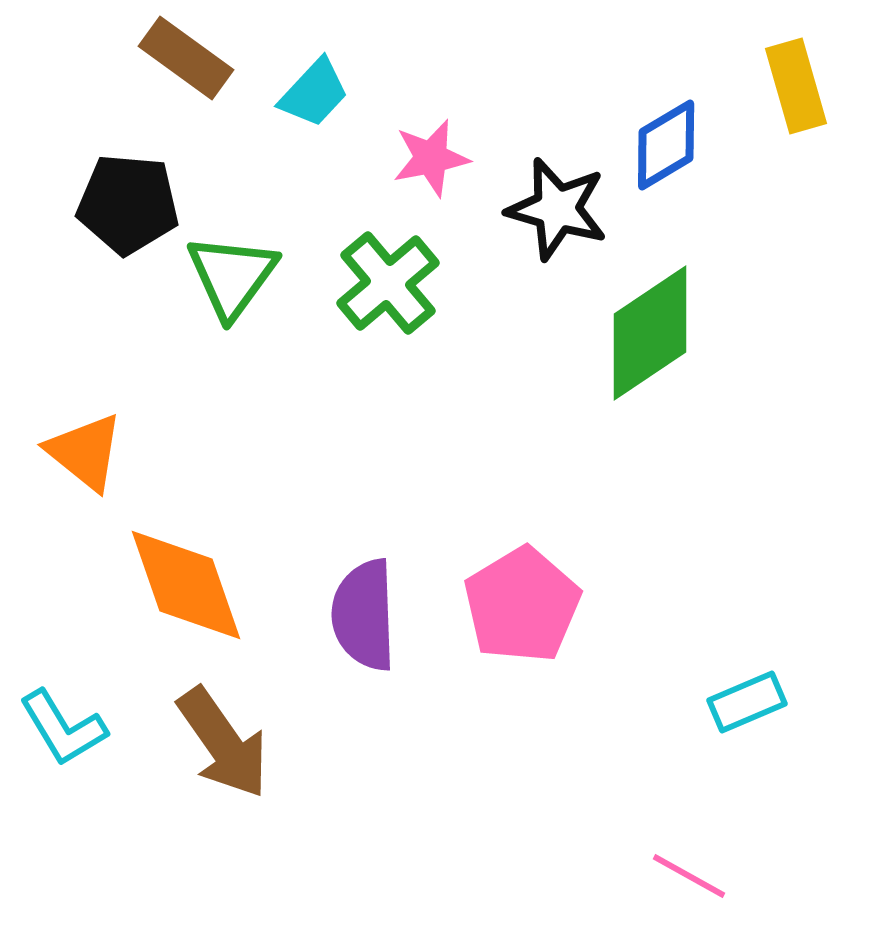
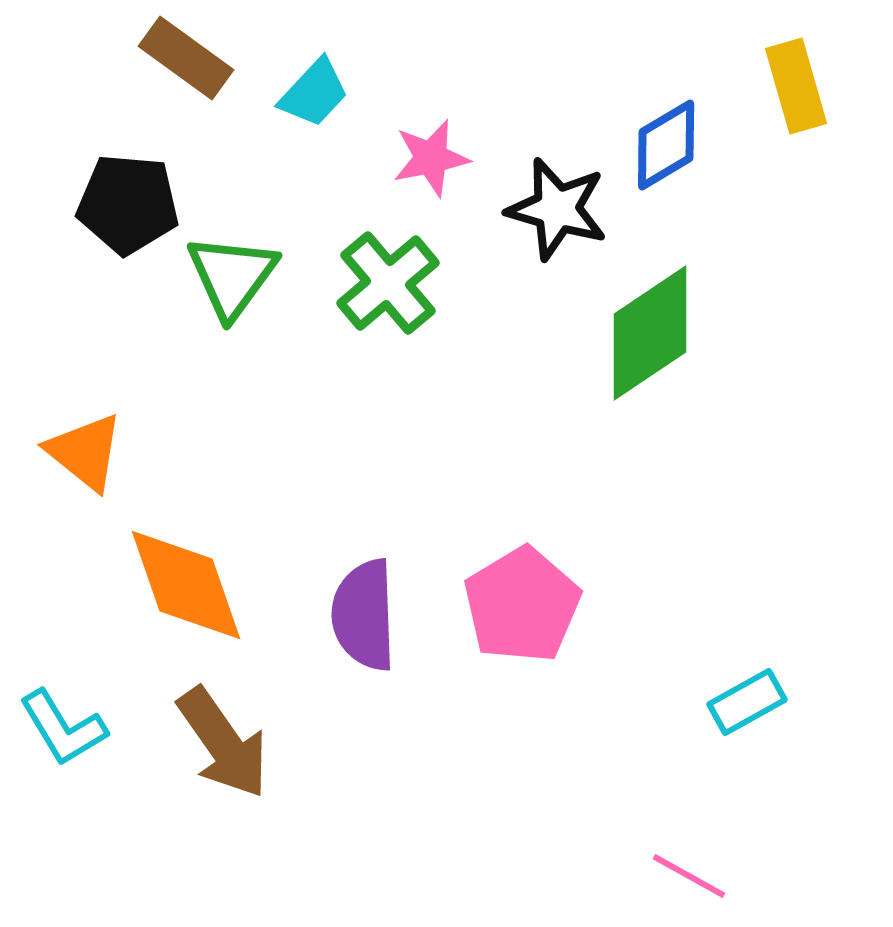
cyan rectangle: rotated 6 degrees counterclockwise
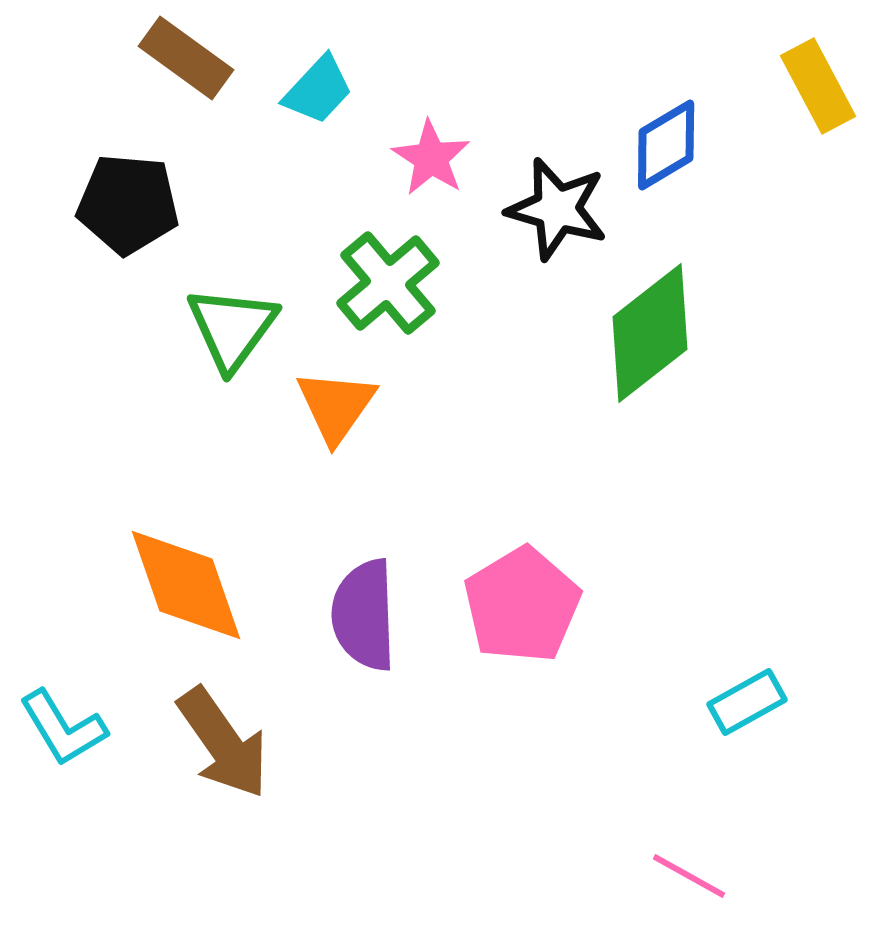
yellow rectangle: moved 22 px right; rotated 12 degrees counterclockwise
cyan trapezoid: moved 4 px right, 3 px up
pink star: rotated 28 degrees counterclockwise
green triangle: moved 52 px down
green diamond: rotated 4 degrees counterclockwise
orange triangle: moved 251 px right, 46 px up; rotated 26 degrees clockwise
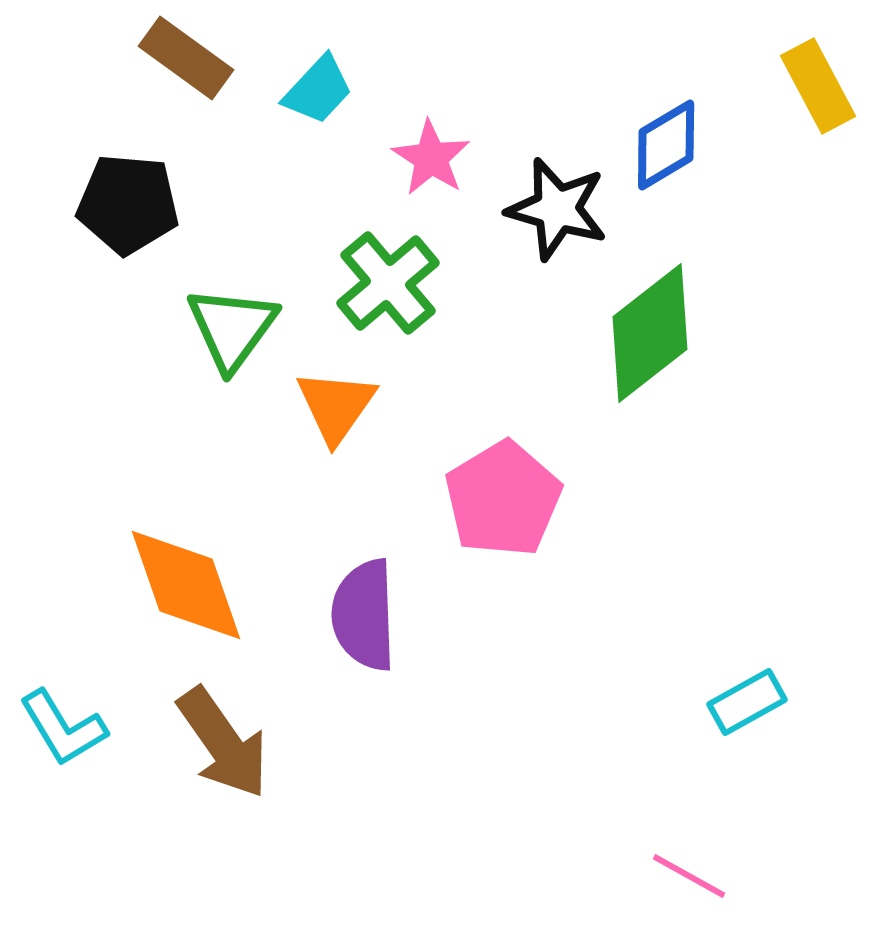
pink pentagon: moved 19 px left, 106 px up
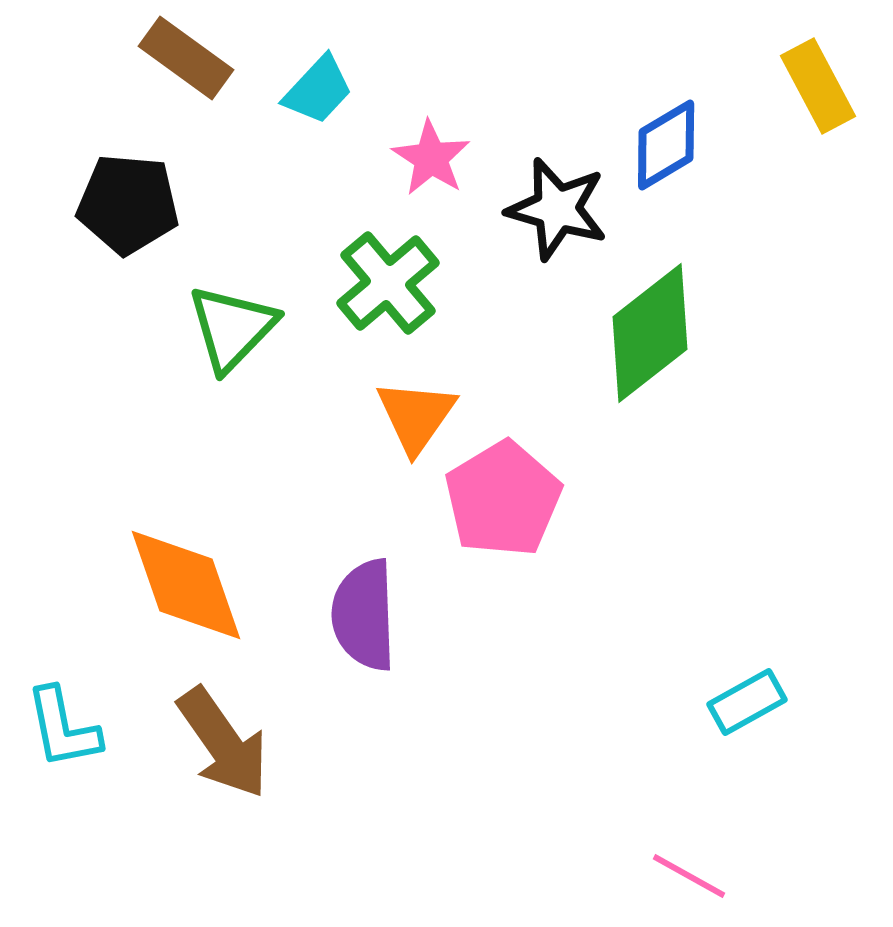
green triangle: rotated 8 degrees clockwise
orange triangle: moved 80 px right, 10 px down
cyan L-shape: rotated 20 degrees clockwise
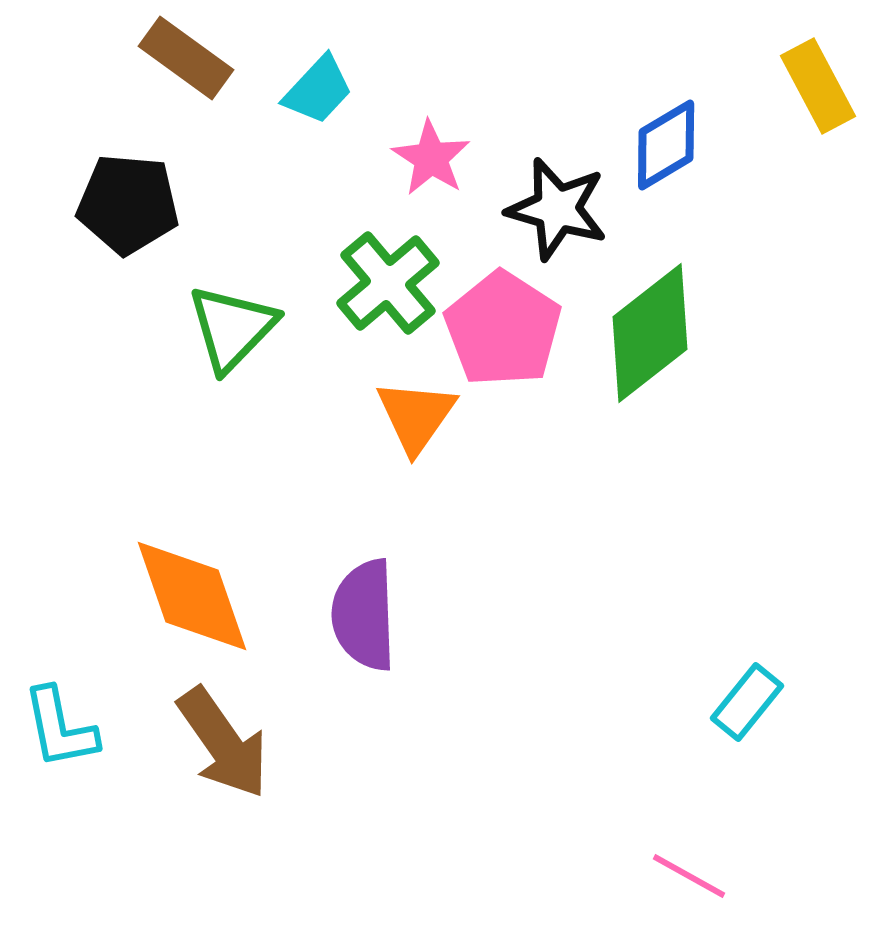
pink pentagon: moved 170 px up; rotated 8 degrees counterclockwise
orange diamond: moved 6 px right, 11 px down
cyan rectangle: rotated 22 degrees counterclockwise
cyan L-shape: moved 3 px left
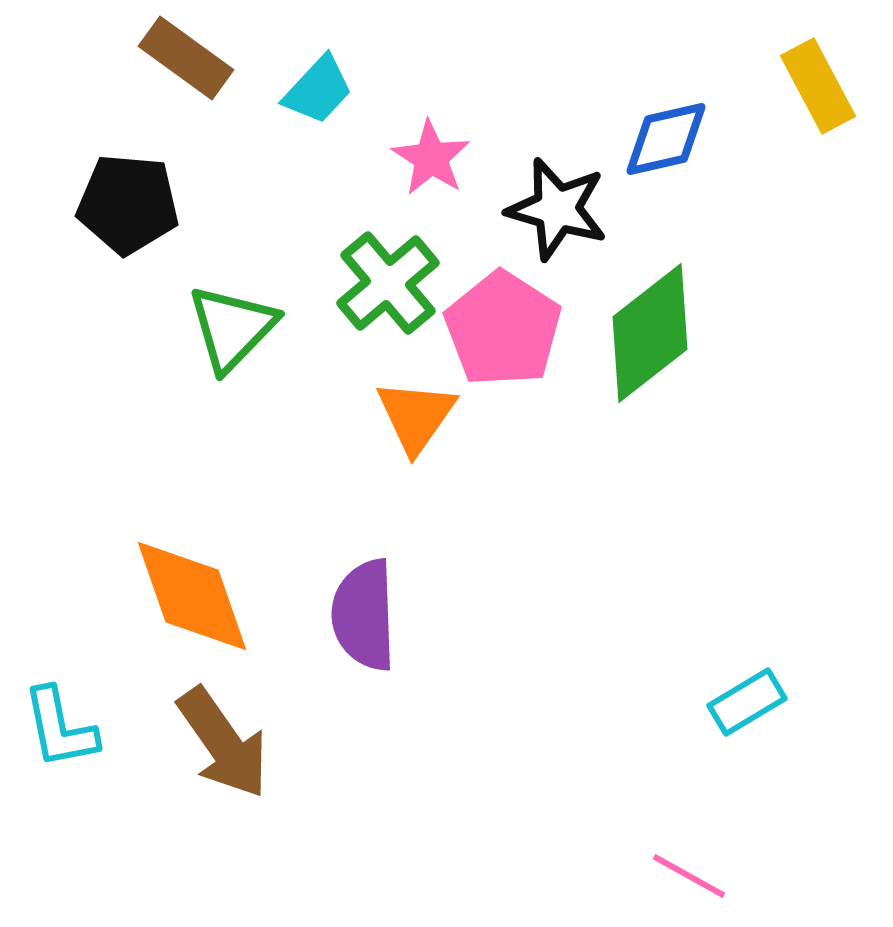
blue diamond: moved 6 px up; rotated 18 degrees clockwise
cyan rectangle: rotated 20 degrees clockwise
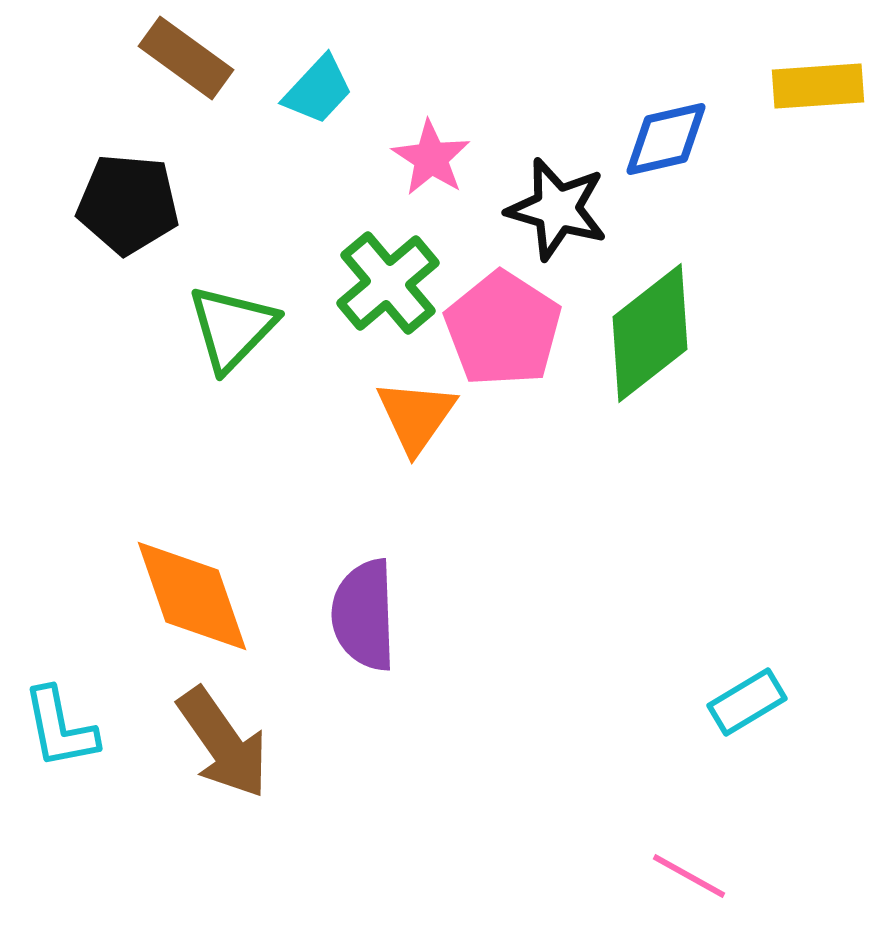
yellow rectangle: rotated 66 degrees counterclockwise
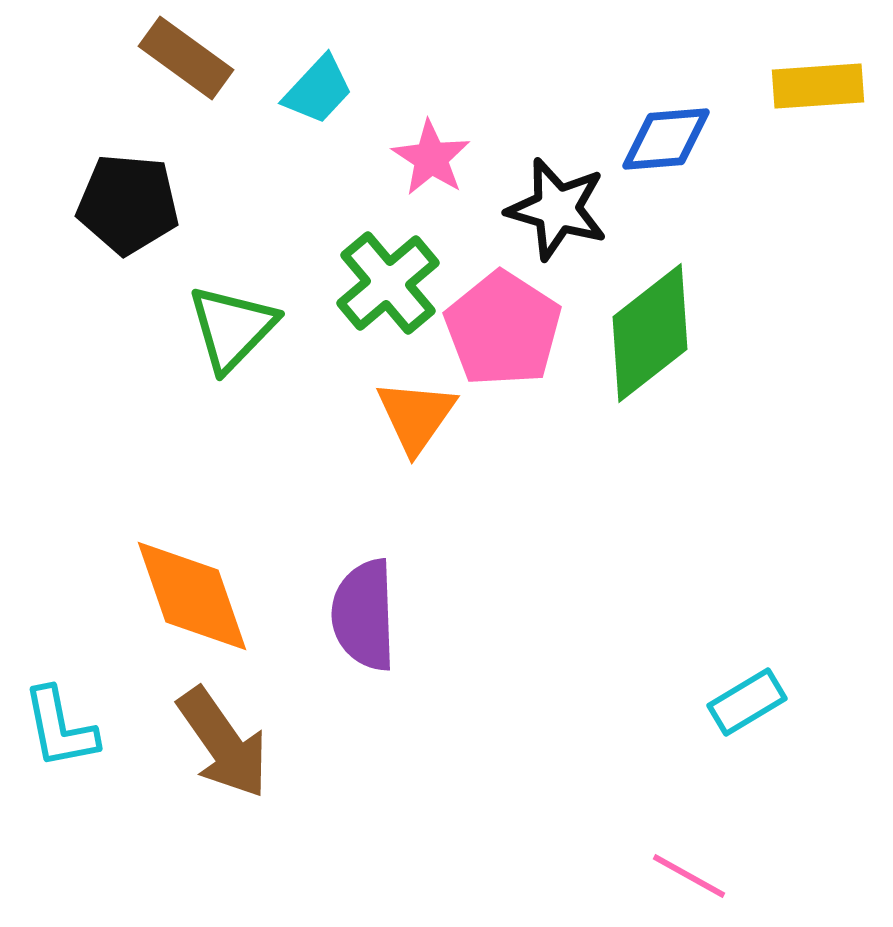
blue diamond: rotated 8 degrees clockwise
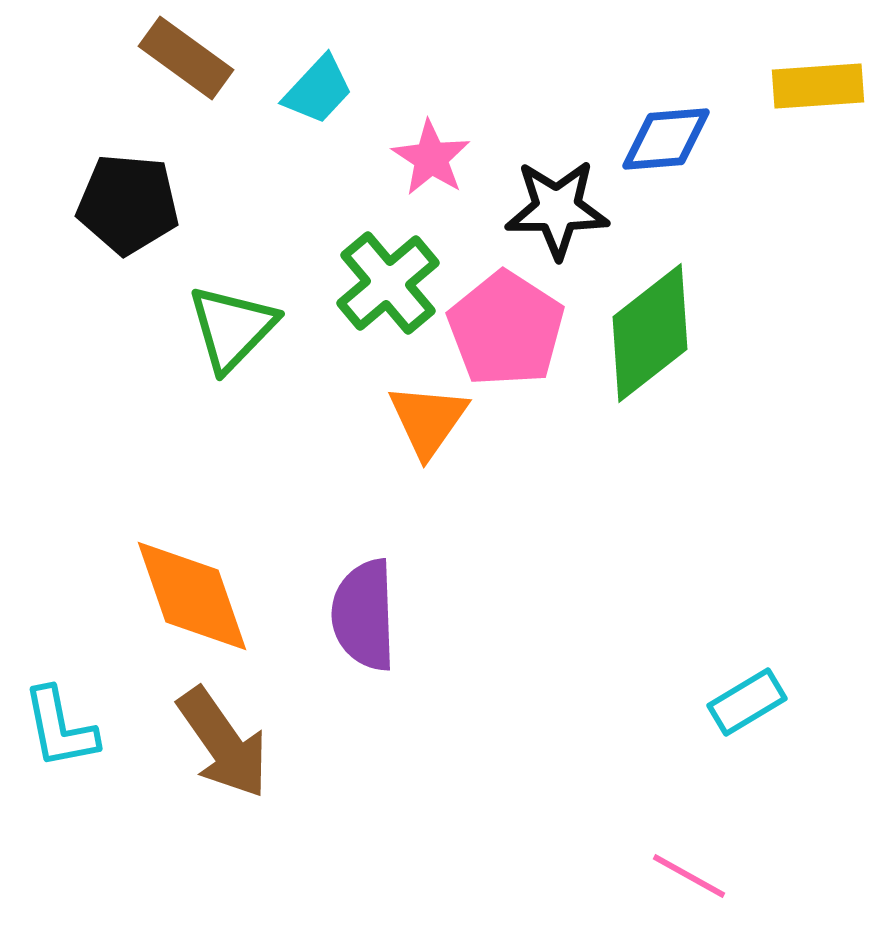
black star: rotated 16 degrees counterclockwise
pink pentagon: moved 3 px right
orange triangle: moved 12 px right, 4 px down
